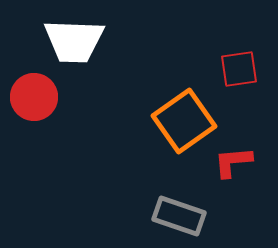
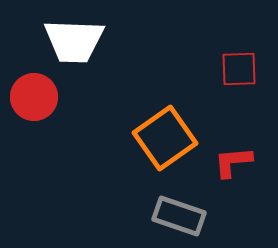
red square: rotated 6 degrees clockwise
orange square: moved 19 px left, 17 px down
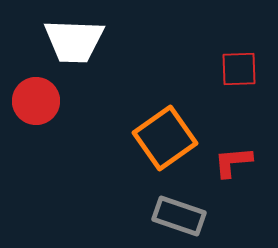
red circle: moved 2 px right, 4 px down
